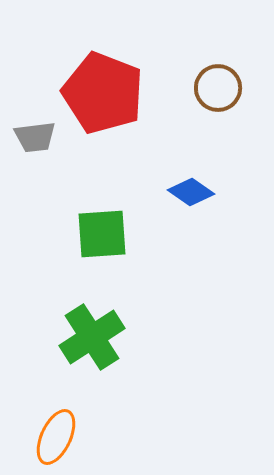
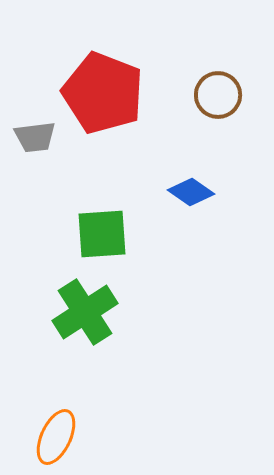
brown circle: moved 7 px down
green cross: moved 7 px left, 25 px up
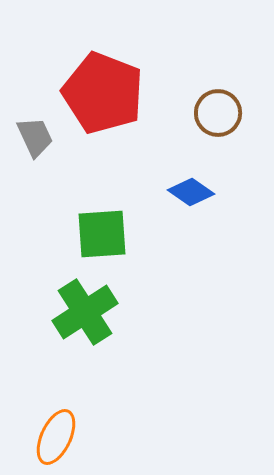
brown circle: moved 18 px down
gray trapezoid: rotated 108 degrees counterclockwise
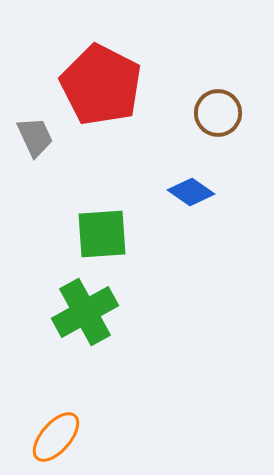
red pentagon: moved 2 px left, 8 px up; rotated 6 degrees clockwise
green cross: rotated 4 degrees clockwise
orange ellipse: rotated 16 degrees clockwise
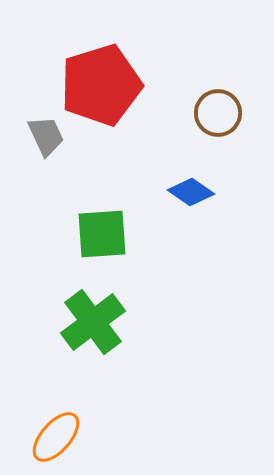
red pentagon: rotated 28 degrees clockwise
gray trapezoid: moved 11 px right, 1 px up
green cross: moved 8 px right, 10 px down; rotated 8 degrees counterclockwise
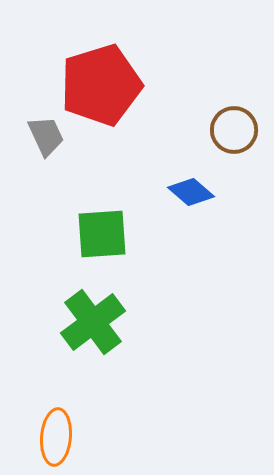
brown circle: moved 16 px right, 17 px down
blue diamond: rotated 6 degrees clockwise
orange ellipse: rotated 36 degrees counterclockwise
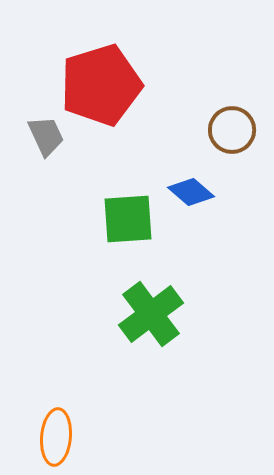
brown circle: moved 2 px left
green square: moved 26 px right, 15 px up
green cross: moved 58 px right, 8 px up
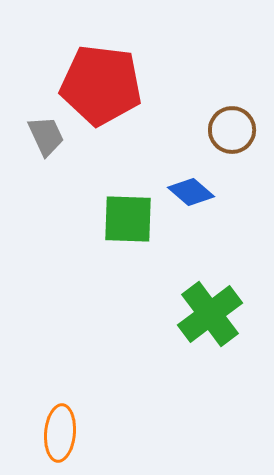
red pentagon: rotated 24 degrees clockwise
green square: rotated 6 degrees clockwise
green cross: moved 59 px right
orange ellipse: moved 4 px right, 4 px up
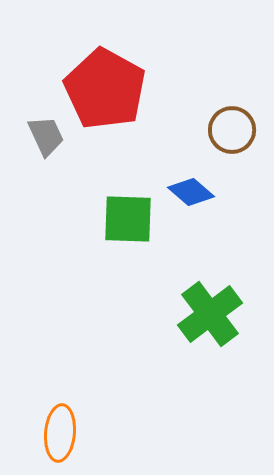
red pentagon: moved 4 px right, 4 px down; rotated 22 degrees clockwise
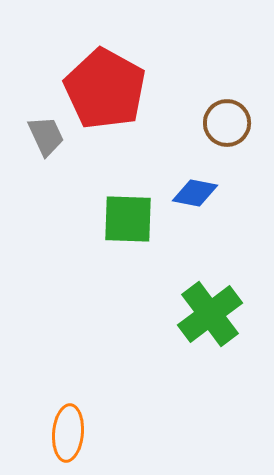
brown circle: moved 5 px left, 7 px up
blue diamond: moved 4 px right, 1 px down; rotated 30 degrees counterclockwise
orange ellipse: moved 8 px right
